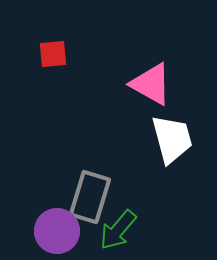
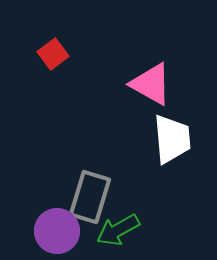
red square: rotated 32 degrees counterclockwise
white trapezoid: rotated 10 degrees clockwise
green arrow: rotated 21 degrees clockwise
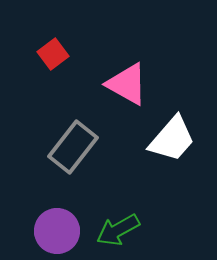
pink triangle: moved 24 px left
white trapezoid: rotated 46 degrees clockwise
gray rectangle: moved 17 px left, 50 px up; rotated 21 degrees clockwise
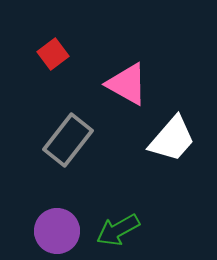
gray rectangle: moved 5 px left, 7 px up
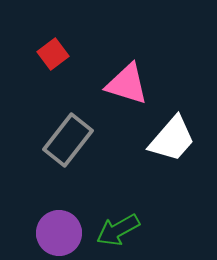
pink triangle: rotated 12 degrees counterclockwise
purple circle: moved 2 px right, 2 px down
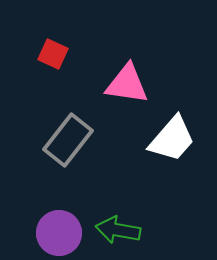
red square: rotated 28 degrees counterclockwise
pink triangle: rotated 9 degrees counterclockwise
green arrow: rotated 39 degrees clockwise
